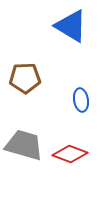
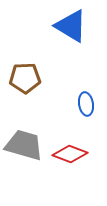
blue ellipse: moved 5 px right, 4 px down
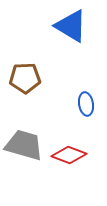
red diamond: moved 1 px left, 1 px down
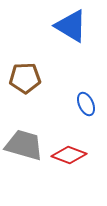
blue ellipse: rotated 15 degrees counterclockwise
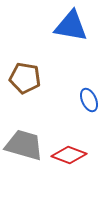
blue triangle: rotated 21 degrees counterclockwise
brown pentagon: rotated 12 degrees clockwise
blue ellipse: moved 3 px right, 4 px up
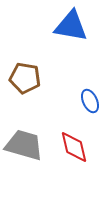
blue ellipse: moved 1 px right, 1 px down
red diamond: moved 5 px right, 8 px up; rotated 56 degrees clockwise
